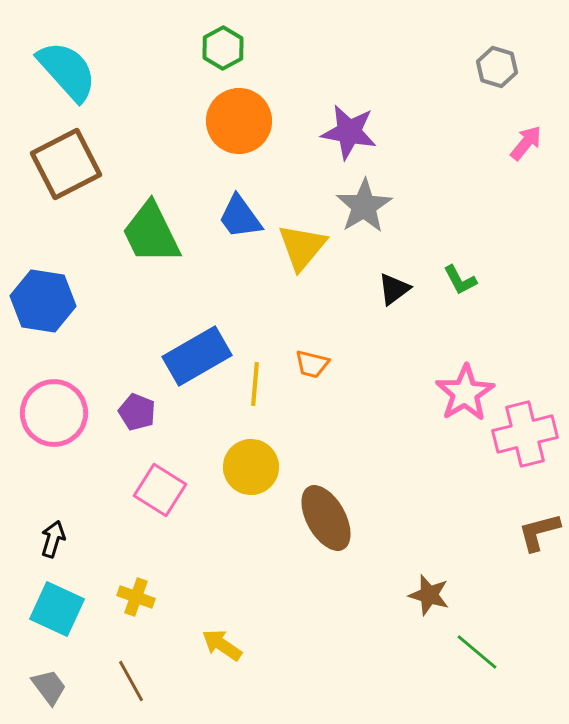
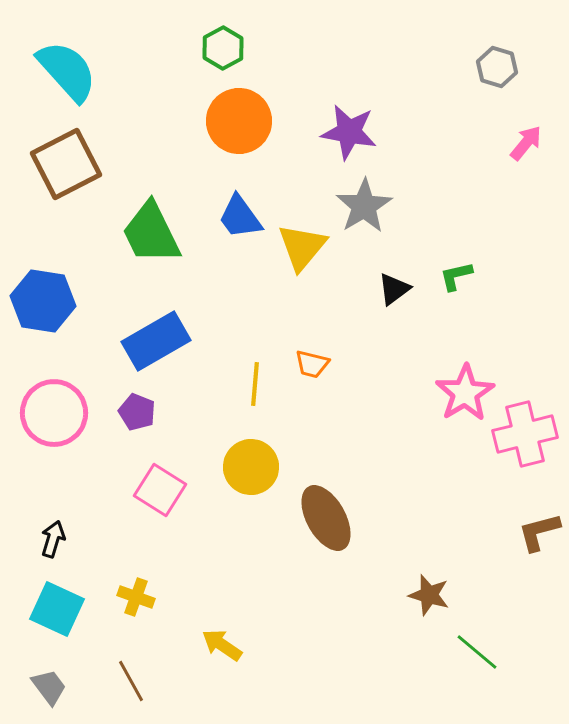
green L-shape: moved 4 px left, 4 px up; rotated 105 degrees clockwise
blue rectangle: moved 41 px left, 15 px up
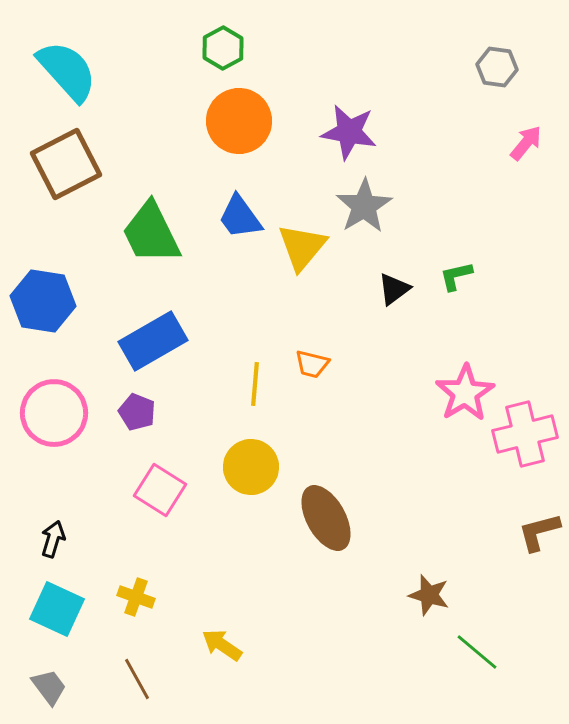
gray hexagon: rotated 9 degrees counterclockwise
blue rectangle: moved 3 px left
brown line: moved 6 px right, 2 px up
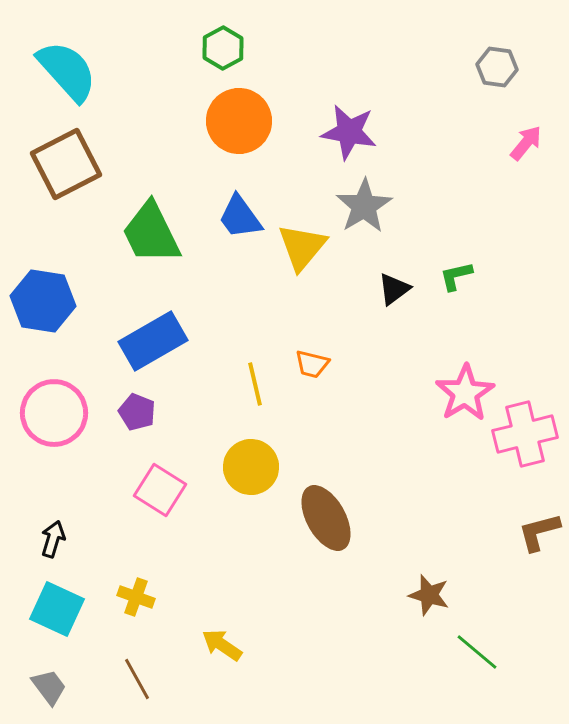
yellow line: rotated 18 degrees counterclockwise
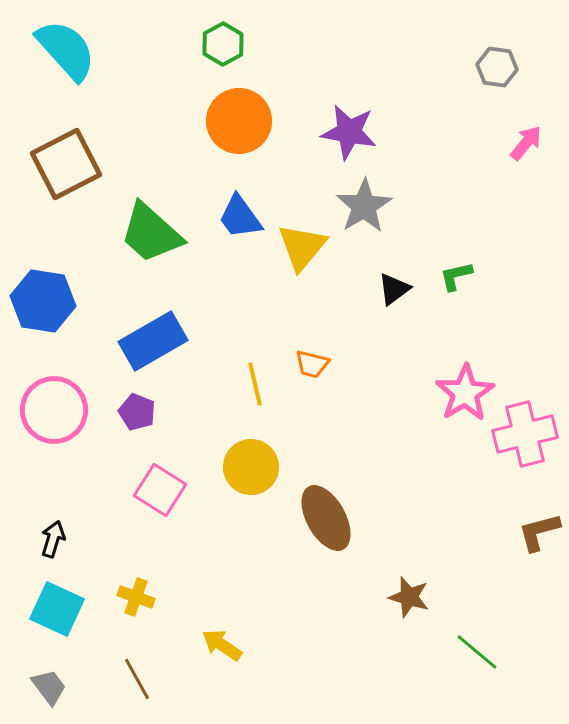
green hexagon: moved 4 px up
cyan semicircle: moved 1 px left, 21 px up
green trapezoid: rotated 22 degrees counterclockwise
pink circle: moved 3 px up
brown star: moved 20 px left, 2 px down
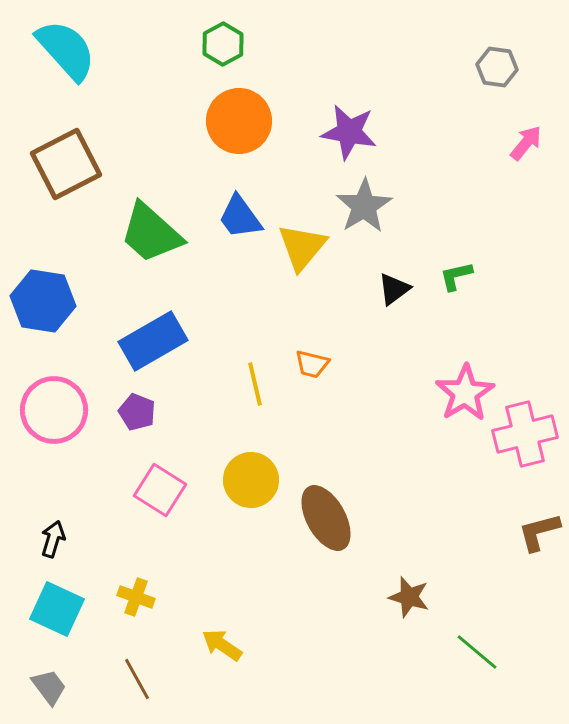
yellow circle: moved 13 px down
